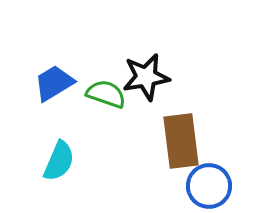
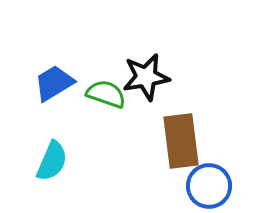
cyan semicircle: moved 7 px left
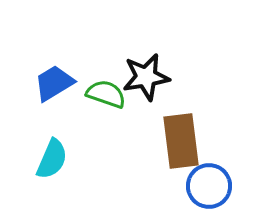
cyan semicircle: moved 2 px up
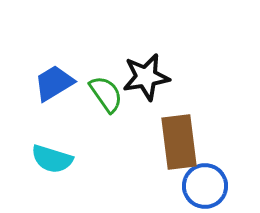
green semicircle: rotated 36 degrees clockwise
brown rectangle: moved 2 px left, 1 px down
cyan semicircle: rotated 84 degrees clockwise
blue circle: moved 4 px left
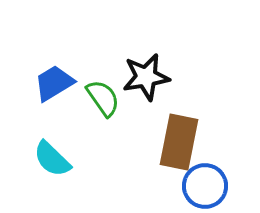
green semicircle: moved 3 px left, 4 px down
brown rectangle: rotated 18 degrees clockwise
cyan semicircle: rotated 27 degrees clockwise
